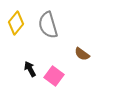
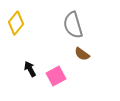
gray semicircle: moved 25 px right
pink square: moved 2 px right; rotated 24 degrees clockwise
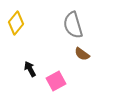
pink square: moved 5 px down
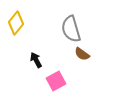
gray semicircle: moved 2 px left, 4 px down
black arrow: moved 6 px right, 9 px up
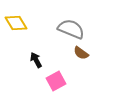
yellow diamond: rotated 70 degrees counterclockwise
gray semicircle: rotated 128 degrees clockwise
brown semicircle: moved 1 px left, 1 px up
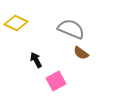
yellow diamond: rotated 35 degrees counterclockwise
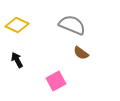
yellow diamond: moved 1 px right, 2 px down
gray semicircle: moved 1 px right, 4 px up
black arrow: moved 19 px left
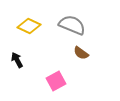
yellow diamond: moved 12 px right, 1 px down
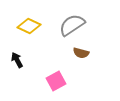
gray semicircle: rotated 56 degrees counterclockwise
brown semicircle: rotated 21 degrees counterclockwise
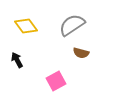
yellow diamond: moved 3 px left; rotated 30 degrees clockwise
